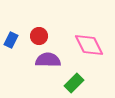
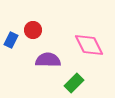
red circle: moved 6 px left, 6 px up
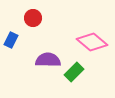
red circle: moved 12 px up
pink diamond: moved 3 px right, 3 px up; rotated 24 degrees counterclockwise
green rectangle: moved 11 px up
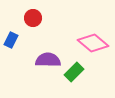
pink diamond: moved 1 px right, 1 px down
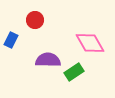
red circle: moved 2 px right, 2 px down
pink diamond: moved 3 px left; rotated 20 degrees clockwise
green rectangle: rotated 12 degrees clockwise
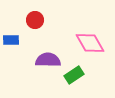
blue rectangle: rotated 63 degrees clockwise
green rectangle: moved 3 px down
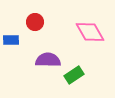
red circle: moved 2 px down
pink diamond: moved 11 px up
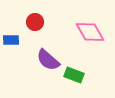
purple semicircle: rotated 140 degrees counterclockwise
green rectangle: rotated 54 degrees clockwise
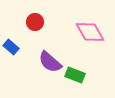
blue rectangle: moved 7 px down; rotated 42 degrees clockwise
purple semicircle: moved 2 px right, 2 px down
green rectangle: moved 1 px right
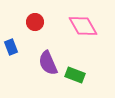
pink diamond: moved 7 px left, 6 px up
blue rectangle: rotated 28 degrees clockwise
purple semicircle: moved 2 px left, 1 px down; rotated 25 degrees clockwise
